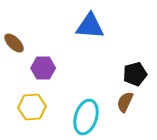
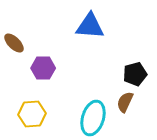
yellow hexagon: moved 7 px down
cyan ellipse: moved 7 px right, 1 px down
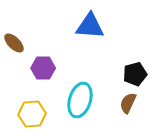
brown semicircle: moved 3 px right, 1 px down
cyan ellipse: moved 13 px left, 18 px up
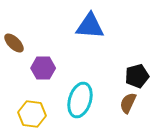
black pentagon: moved 2 px right, 2 px down
yellow hexagon: rotated 12 degrees clockwise
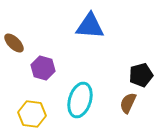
purple hexagon: rotated 15 degrees clockwise
black pentagon: moved 4 px right, 1 px up
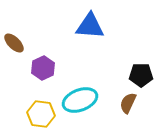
purple hexagon: rotated 20 degrees clockwise
black pentagon: rotated 15 degrees clockwise
cyan ellipse: rotated 52 degrees clockwise
yellow hexagon: moved 9 px right
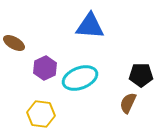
brown ellipse: rotated 15 degrees counterclockwise
purple hexagon: moved 2 px right
cyan ellipse: moved 22 px up
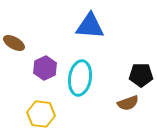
cyan ellipse: rotated 60 degrees counterclockwise
brown semicircle: rotated 135 degrees counterclockwise
